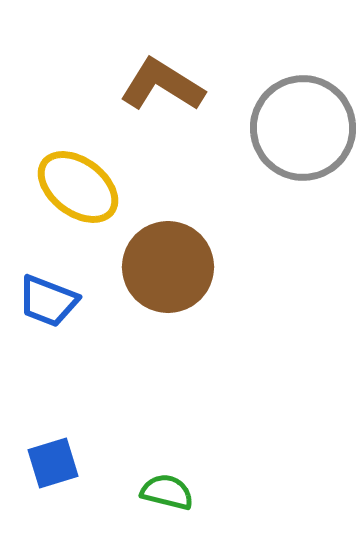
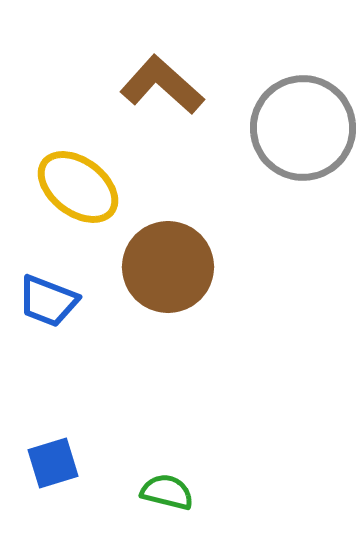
brown L-shape: rotated 10 degrees clockwise
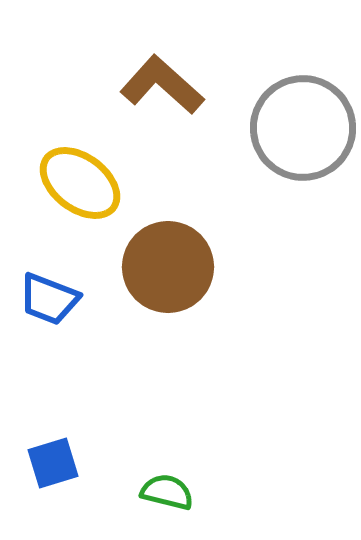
yellow ellipse: moved 2 px right, 4 px up
blue trapezoid: moved 1 px right, 2 px up
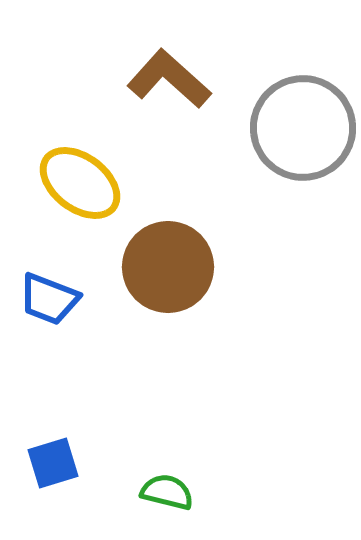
brown L-shape: moved 7 px right, 6 px up
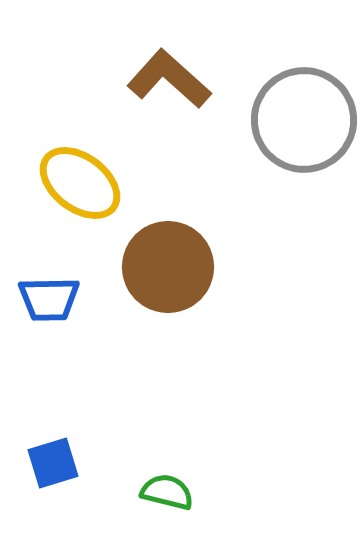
gray circle: moved 1 px right, 8 px up
blue trapezoid: rotated 22 degrees counterclockwise
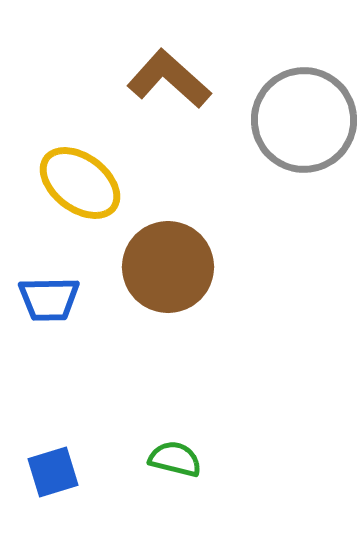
blue square: moved 9 px down
green semicircle: moved 8 px right, 33 px up
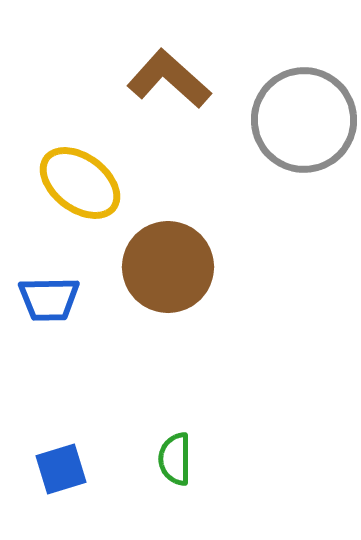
green semicircle: rotated 104 degrees counterclockwise
blue square: moved 8 px right, 3 px up
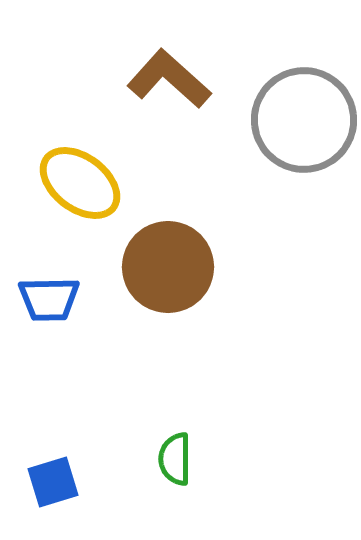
blue square: moved 8 px left, 13 px down
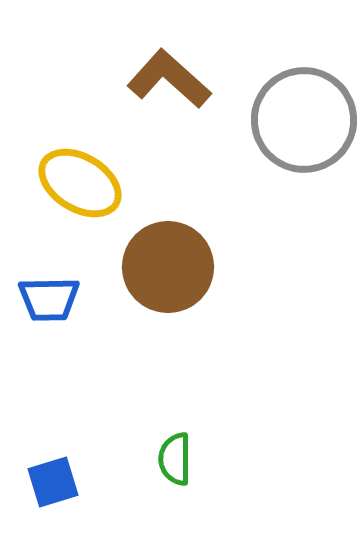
yellow ellipse: rotated 6 degrees counterclockwise
